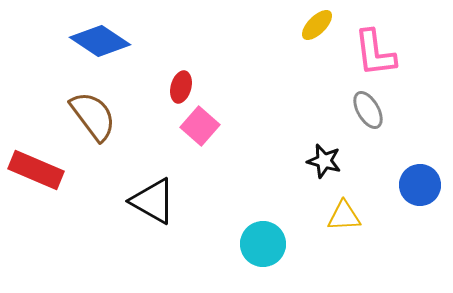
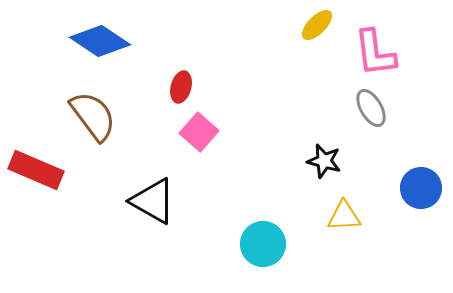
gray ellipse: moved 3 px right, 2 px up
pink square: moved 1 px left, 6 px down
blue circle: moved 1 px right, 3 px down
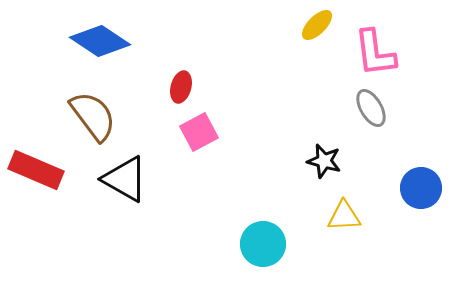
pink square: rotated 21 degrees clockwise
black triangle: moved 28 px left, 22 px up
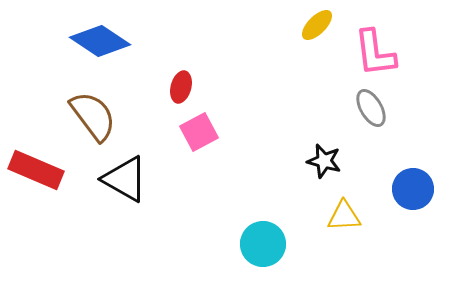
blue circle: moved 8 px left, 1 px down
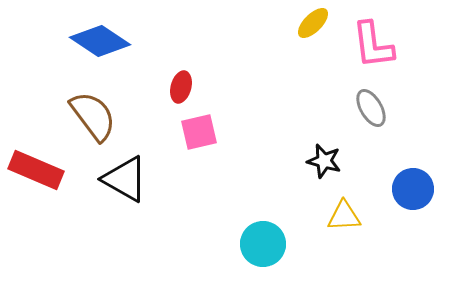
yellow ellipse: moved 4 px left, 2 px up
pink L-shape: moved 2 px left, 8 px up
pink square: rotated 15 degrees clockwise
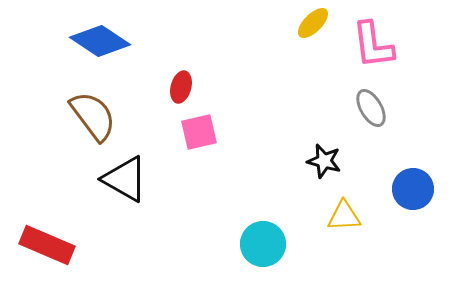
red rectangle: moved 11 px right, 75 px down
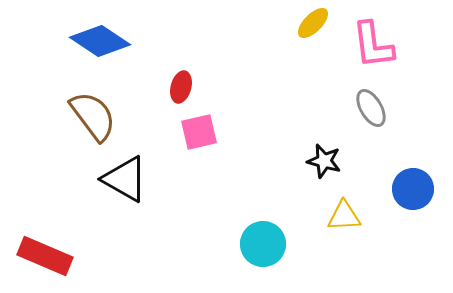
red rectangle: moved 2 px left, 11 px down
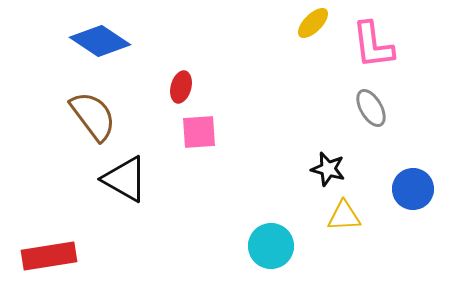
pink square: rotated 9 degrees clockwise
black star: moved 4 px right, 8 px down
cyan circle: moved 8 px right, 2 px down
red rectangle: moved 4 px right; rotated 32 degrees counterclockwise
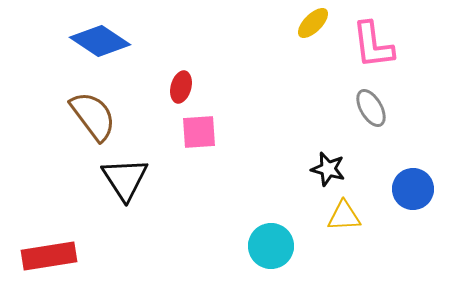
black triangle: rotated 27 degrees clockwise
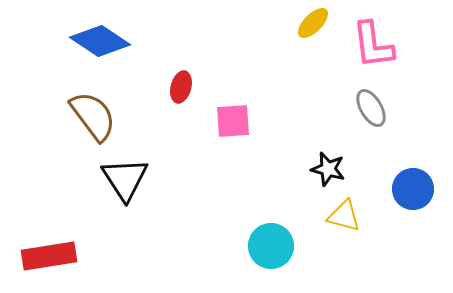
pink square: moved 34 px right, 11 px up
yellow triangle: rotated 18 degrees clockwise
